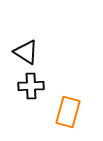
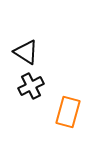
black cross: rotated 25 degrees counterclockwise
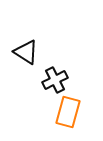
black cross: moved 24 px right, 6 px up
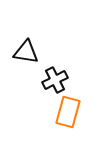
black triangle: rotated 24 degrees counterclockwise
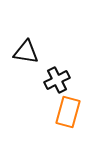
black cross: moved 2 px right
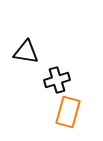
black cross: rotated 10 degrees clockwise
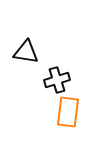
orange rectangle: rotated 8 degrees counterclockwise
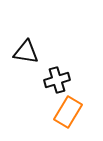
orange rectangle: rotated 24 degrees clockwise
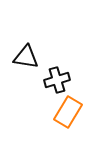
black triangle: moved 5 px down
